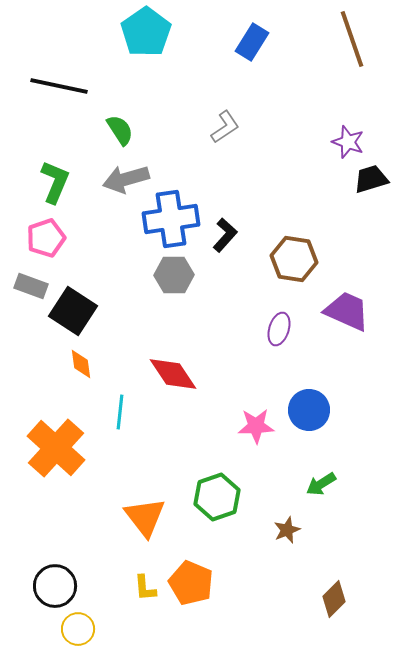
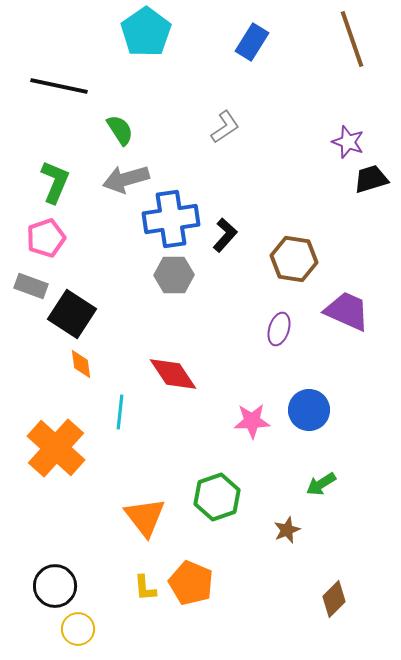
black square: moved 1 px left, 3 px down
pink star: moved 4 px left, 5 px up
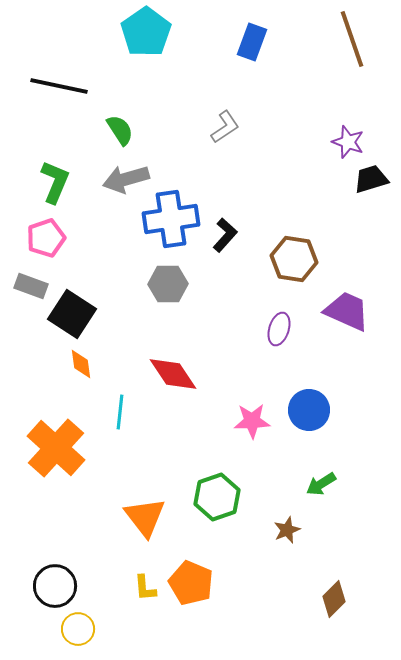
blue rectangle: rotated 12 degrees counterclockwise
gray hexagon: moved 6 px left, 9 px down
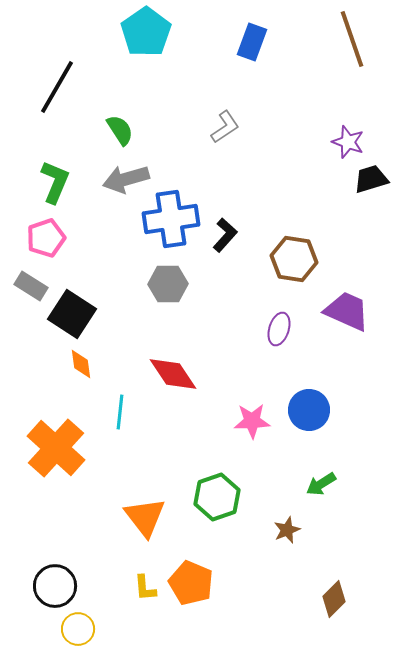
black line: moved 2 px left, 1 px down; rotated 72 degrees counterclockwise
gray rectangle: rotated 12 degrees clockwise
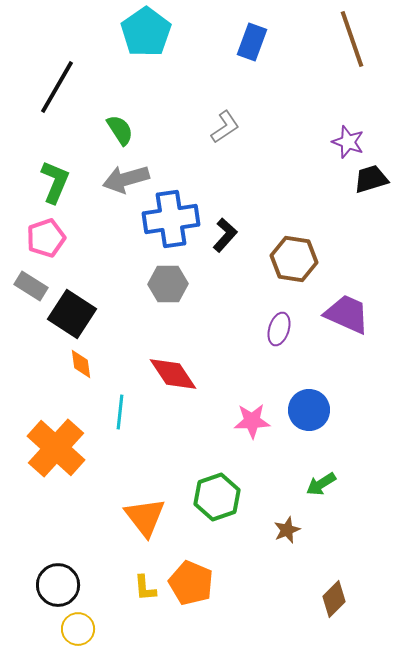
purple trapezoid: moved 3 px down
black circle: moved 3 px right, 1 px up
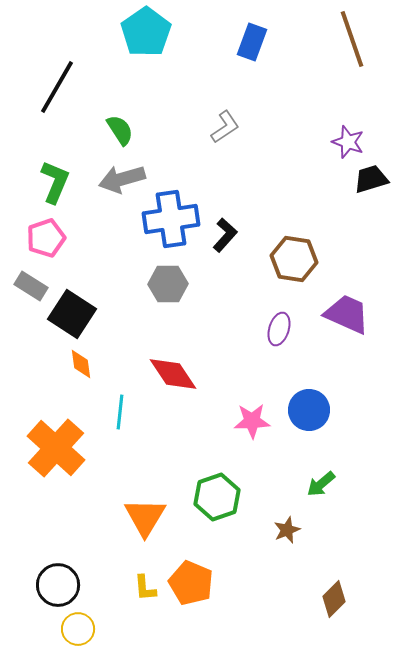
gray arrow: moved 4 px left
green arrow: rotated 8 degrees counterclockwise
orange triangle: rotated 9 degrees clockwise
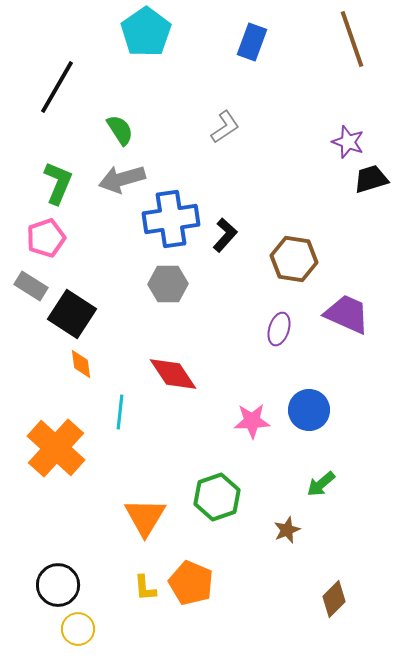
green L-shape: moved 3 px right, 1 px down
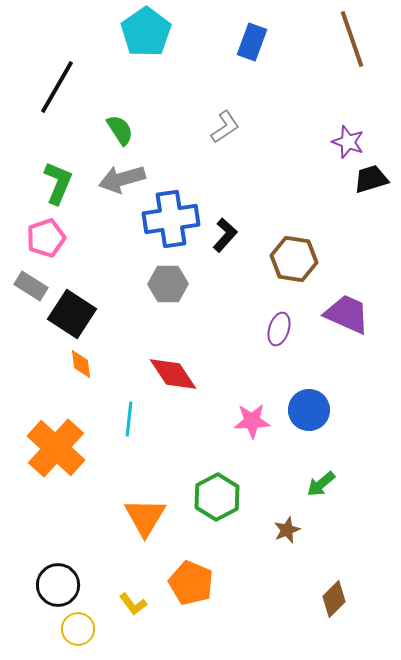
cyan line: moved 9 px right, 7 px down
green hexagon: rotated 9 degrees counterclockwise
yellow L-shape: moved 12 px left, 16 px down; rotated 32 degrees counterclockwise
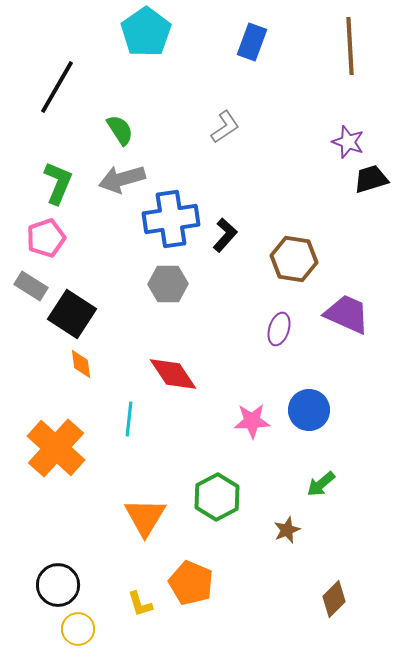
brown line: moved 2 px left, 7 px down; rotated 16 degrees clockwise
yellow L-shape: moved 7 px right; rotated 20 degrees clockwise
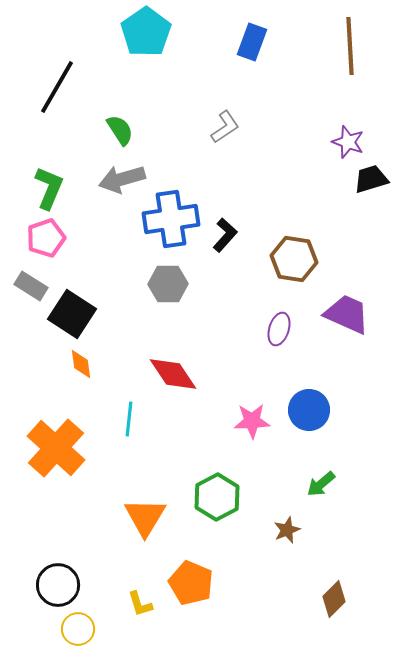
green L-shape: moved 9 px left, 5 px down
